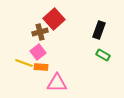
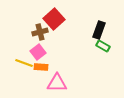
green rectangle: moved 9 px up
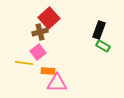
red square: moved 5 px left, 1 px up
yellow line: rotated 12 degrees counterclockwise
orange rectangle: moved 7 px right, 4 px down
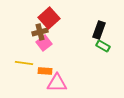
pink square: moved 6 px right, 9 px up
orange rectangle: moved 3 px left
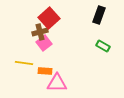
black rectangle: moved 15 px up
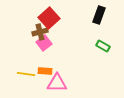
yellow line: moved 2 px right, 11 px down
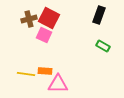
red square: rotated 20 degrees counterclockwise
brown cross: moved 11 px left, 13 px up
pink square: moved 8 px up; rotated 28 degrees counterclockwise
pink triangle: moved 1 px right, 1 px down
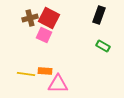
brown cross: moved 1 px right, 1 px up
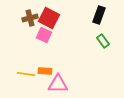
green rectangle: moved 5 px up; rotated 24 degrees clockwise
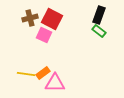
red square: moved 3 px right, 1 px down
green rectangle: moved 4 px left, 10 px up; rotated 16 degrees counterclockwise
orange rectangle: moved 2 px left, 2 px down; rotated 40 degrees counterclockwise
pink triangle: moved 3 px left, 1 px up
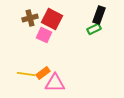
green rectangle: moved 5 px left, 2 px up; rotated 64 degrees counterclockwise
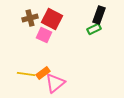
pink triangle: rotated 40 degrees counterclockwise
